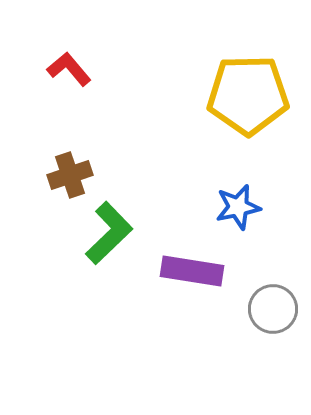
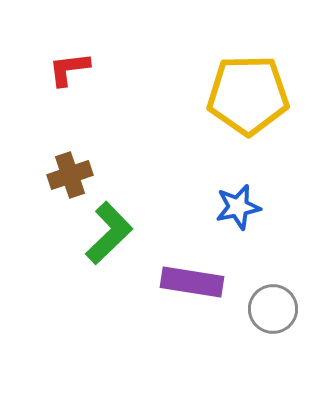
red L-shape: rotated 57 degrees counterclockwise
purple rectangle: moved 11 px down
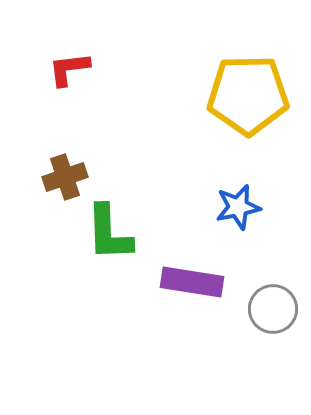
brown cross: moved 5 px left, 2 px down
green L-shape: rotated 132 degrees clockwise
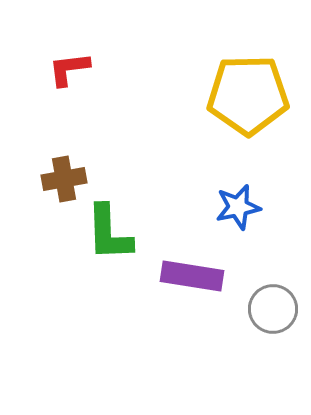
brown cross: moved 1 px left, 2 px down; rotated 9 degrees clockwise
purple rectangle: moved 6 px up
